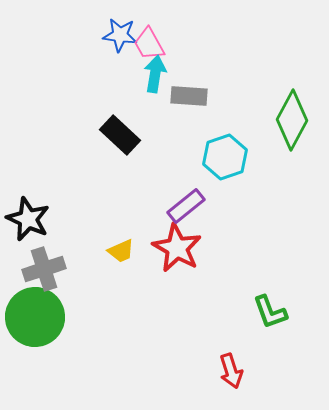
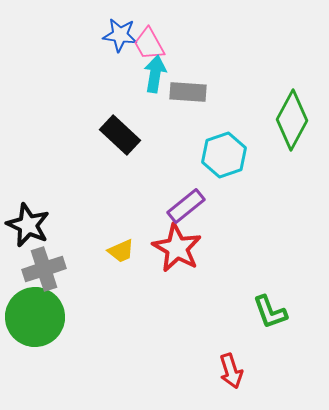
gray rectangle: moved 1 px left, 4 px up
cyan hexagon: moved 1 px left, 2 px up
black star: moved 6 px down
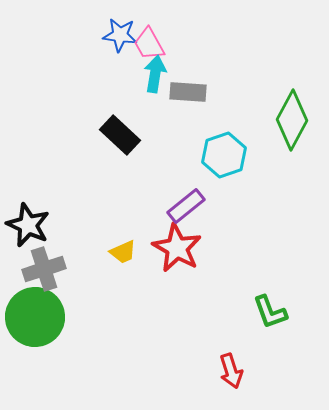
yellow trapezoid: moved 2 px right, 1 px down
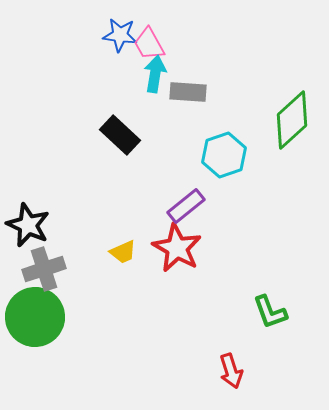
green diamond: rotated 20 degrees clockwise
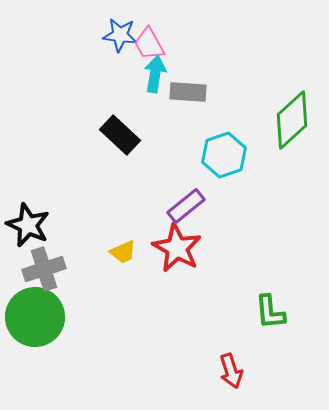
green L-shape: rotated 15 degrees clockwise
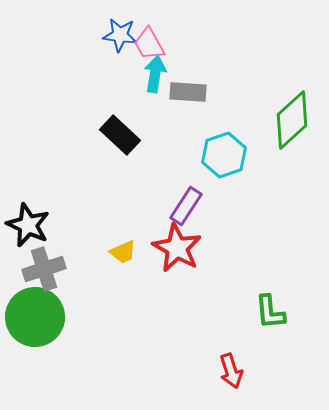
purple rectangle: rotated 18 degrees counterclockwise
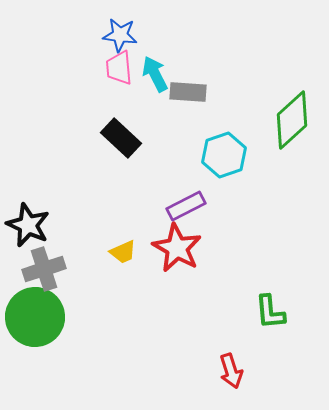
pink trapezoid: moved 30 px left, 24 px down; rotated 24 degrees clockwise
cyan arrow: rotated 36 degrees counterclockwise
black rectangle: moved 1 px right, 3 px down
purple rectangle: rotated 30 degrees clockwise
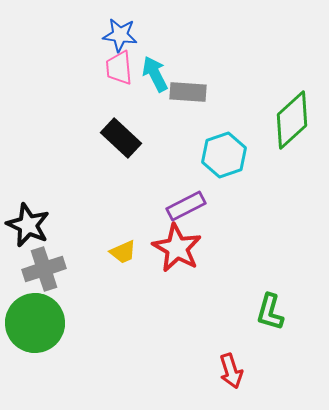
green L-shape: rotated 21 degrees clockwise
green circle: moved 6 px down
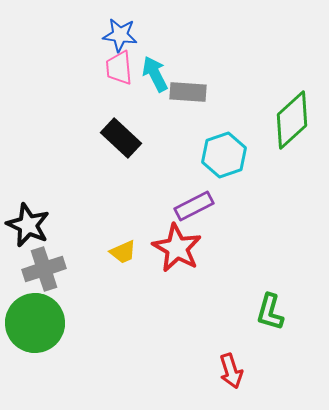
purple rectangle: moved 8 px right
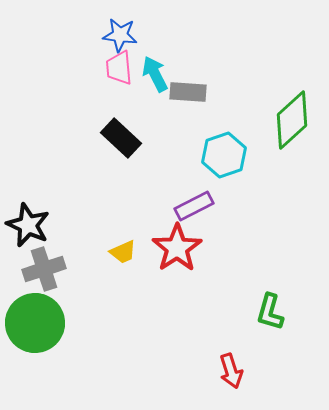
red star: rotated 9 degrees clockwise
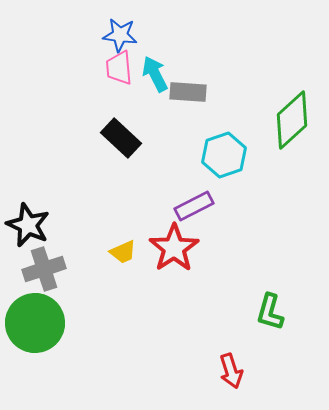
red star: moved 3 px left
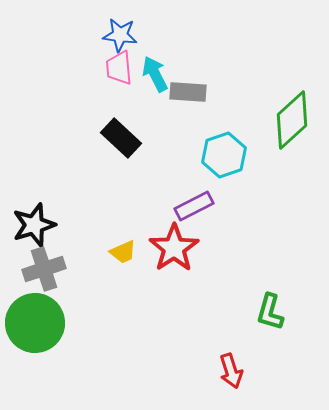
black star: moved 6 px right; rotated 30 degrees clockwise
